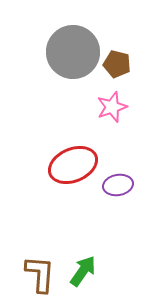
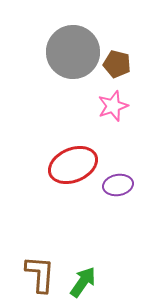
pink star: moved 1 px right, 1 px up
green arrow: moved 11 px down
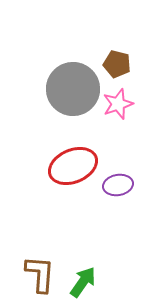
gray circle: moved 37 px down
pink star: moved 5 px right, 2 px up
red ellipse: moved 1 px down
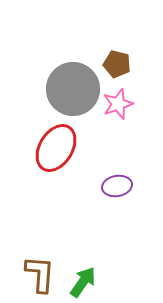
red ellipse: moved 17 px left, 18 px up; rotated 36 degrees counterclockwise
purple ellipse: moved 1 px left, 1 px down
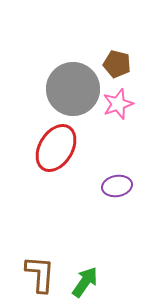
green arrow: moved 2 px right
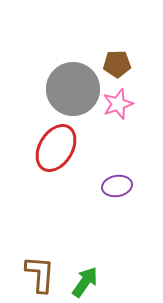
brown pentagon: rotated 16 degrees counterclockwise
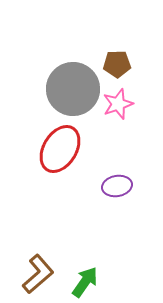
red ellipse: moved 4 px right, 1 px down
brown L-shape: moved 2 px left; rotated 45 degrees clockwise
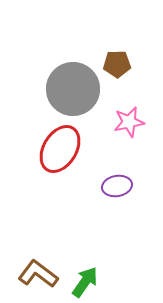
pink star: moved 11 px right, 18 px down; rotated 8 degrees clockwise
brown L-shape: rotated 102 degrees counterclockwise
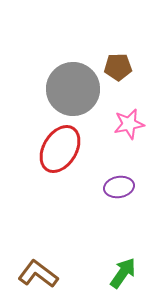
brown pentagon: moved 1 px right, 3 px down
pink star: moved 2 px down
purple ellipse: moved 2 px right, 1 px down
green arrow: moved 38 px right, 9 px up
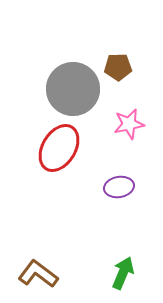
red ellipse: moved 1 px left, 1 px up
green arrow: rotated 12 degrees counterclockwise
